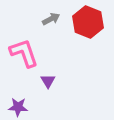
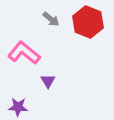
gray arrow: rotated 66 degrees clockwise
pink L-shape: rotated 32 degrees counterclockwise
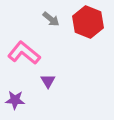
purple star: moved 3 px left, 7 px up
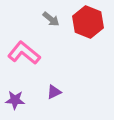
purple triangle: moved 6 px right, 11 px down; rotated 35 degrees clockwise
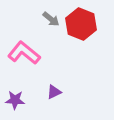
red hexagon: moved 7 px left, 2 px down
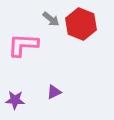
pink L-shape: moved 1 px left, 8 px up; rotated 36 degrees counterclockwise
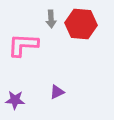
gray arrow: rotated 48 degrees clockwise
red hexagon: rotated 16 degrees counterclockwise
purple triangle: moved 3 px right
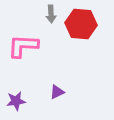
gray arrow: moved 5 px up
pink L-shape: moved 1 px down
purple star: moved 1 px right, 1 px down; rotated 12 degrees counterclockwise
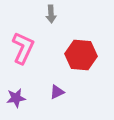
red hexagon: moved 31 px down
pink L-shape: moved 2 px down; rotated 112 degrees clockwise
purple star: moved 3 px up
